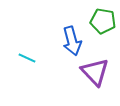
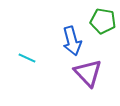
purple triangle: moved 7 px left, 1 px down
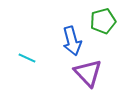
green pentagon: rotated 25 degrees counterclockwise
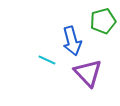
cyan line: moved 20 px right, 2 px down
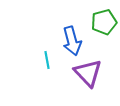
green pentagon: moved 1 px right, 1 px down
cyan line: rotated 54 degrees clockwise
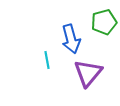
blue arrow: moved 1 px left, 2 px up
purple triangle: rotated 24 degrees clockwise
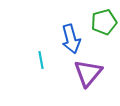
cyan line: moved 6 px left
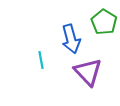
green pentagon: rotated 25 degrees counterclockwise
purple triangle: moved 1 px up; rotated 24 degrees counterclockwise
